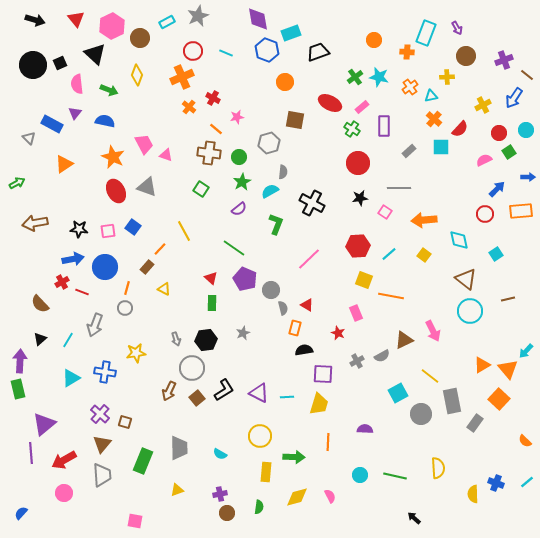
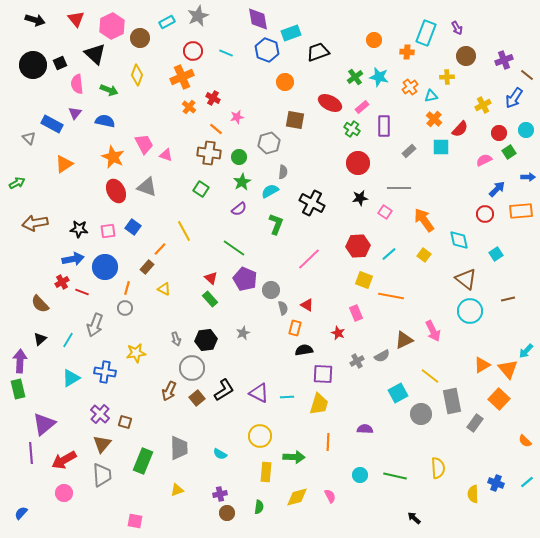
orange arrow at (424, 220): rotated 60 degrees clockwise
green rectangle at (212, 303): moved 2 px left, 4 px up; rotated 42 degrees counterclockwise
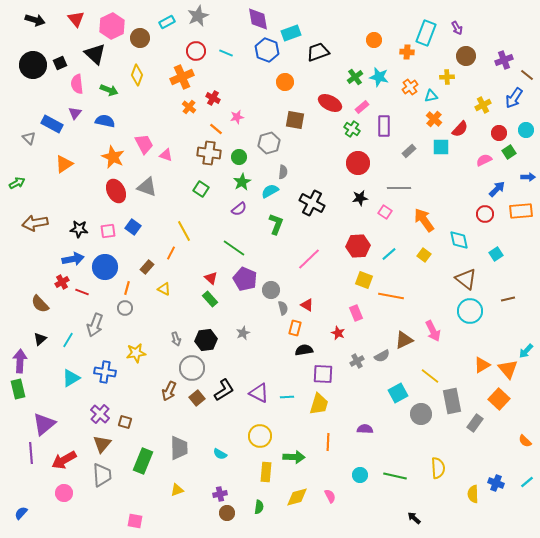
red circle at (193, 51): moved 3 px right
orange line at (160, 249): moved 11 px right, 4 px down; rotated 16 degrees counterclockwise
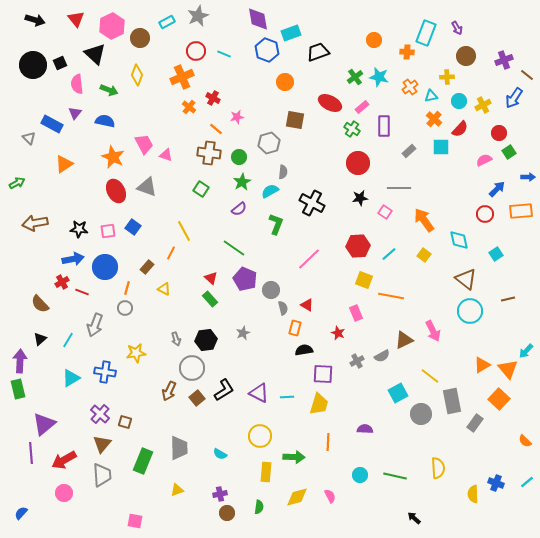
cyan line at (226, 53): moved 2 px left, 1 px down
cyan circle at (526, 130): moved 67 px left, 29 px up
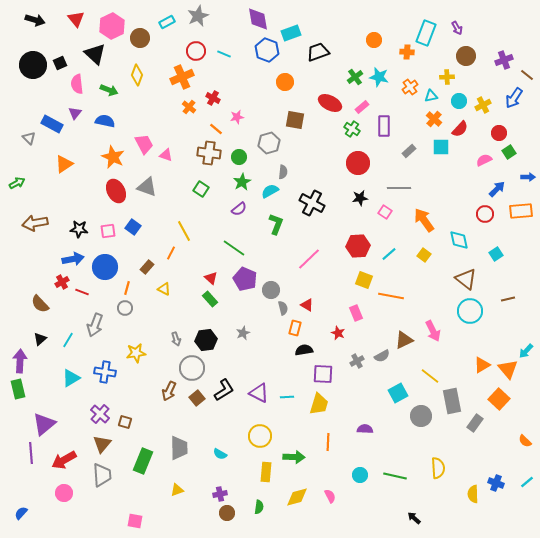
gray circle at (421, 414): moved 2 px down
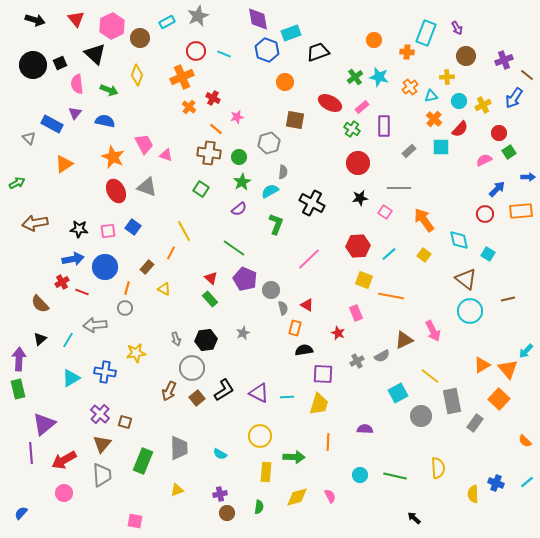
cyan square at (496, 254): moved 8 px left; rotated 24 degrees counterclockwise
gray arrow at (95, 325): rotated 65 degrees clockwise
purple arrow at (20, 361): moved 1 px left, 2 px up
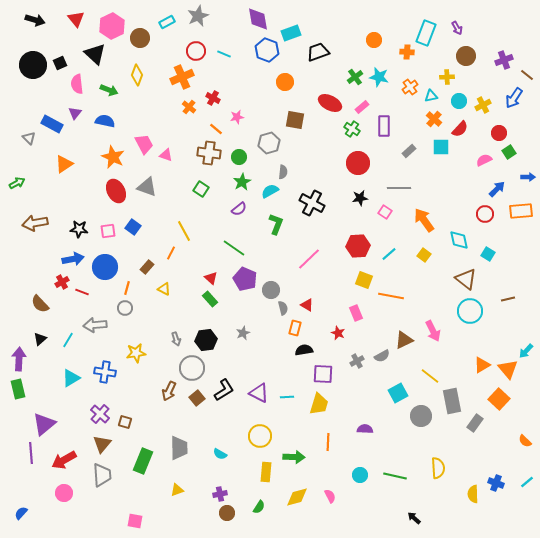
green semicircle at (259, 507): rotated 24 degrees clockwise
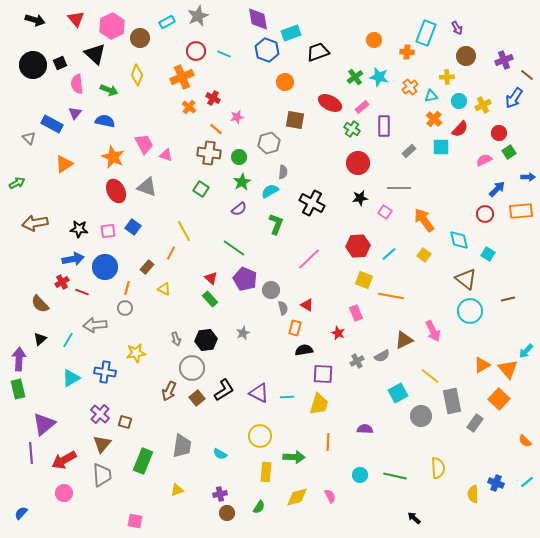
gray trapezoid at (179, 448): moved 3 px right, 2 px up; rotated 10 degrees clockwise
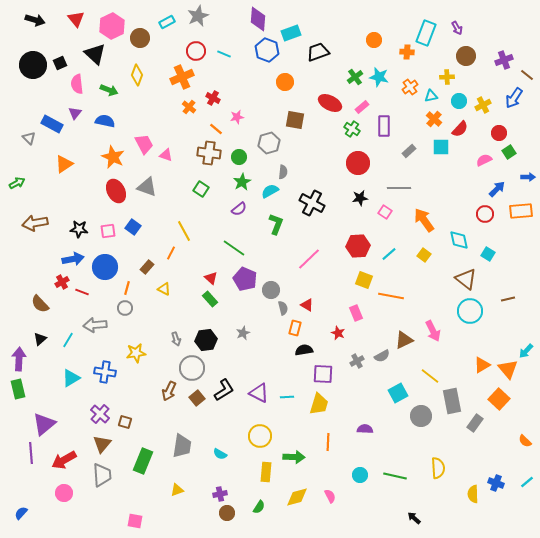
purple diamond at (258, 19): rotated 15 degrees clockwise
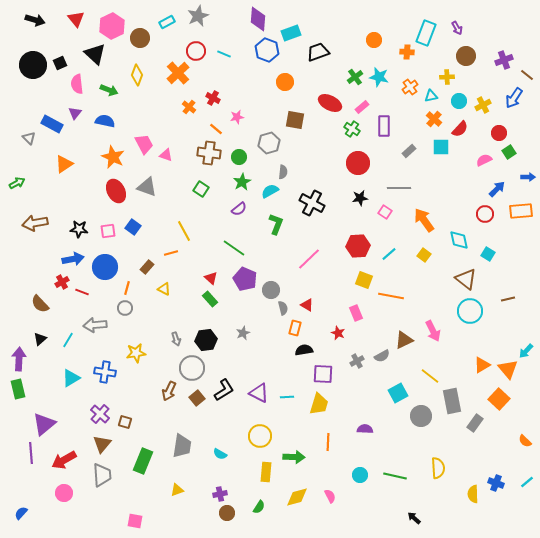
orange cross at (182, 77): moved 4 px left, 4 px up; rotated 20 degrees counterclockwise
orange line at (171, 253): rotated 48 degrees clockwise
